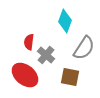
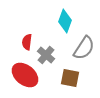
red semicircle: moved 2 px left
brown square: moved 1 px down
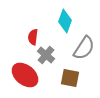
red semicircle: moved 6 px right, 5 px up
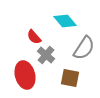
cyan diamond: rotated 60 degrees counterclockwise
red semicircle: moved 1 px right; rotated 49 degrees counterclockwise
red ellipse: rotated 36 degrees clockwise
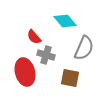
gray semicircle: rotated 10 degrees counterclockwise
gray cross: rotated 24 degrees counterclockwise
red ellipse: moved 3 px up
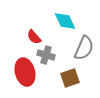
cyan diamond: rotated 15 degrees clockwise
brown square: rotated 30 degrees counterclockwise
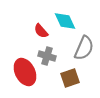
red semicircle: moved 7 px right, 6 px up
gray cross: moved 1 px right, 1 px down
red ellipse: rotated 12 degrees counterclockwise
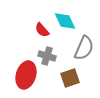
red semicircle: moved 1 px right, 1 px up
red ellipse: moved 1 px right, 3 px down; rotated 44 degrees clockwise
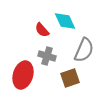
gray semicircle: moved 2 px down
red ellipse: moved 3 px left
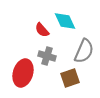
gray semicircle: moved 1 px down
red ellipse: moved 2 px up
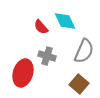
red semicircle: moved 1 px left, 3 px up
brown square: moved 9 px right, 6 px down; rotated 30 degrees counterclockwise
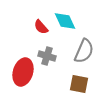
red ellipse: moved 1 px up
brown square: rotated 30 degrees counterclockwise
